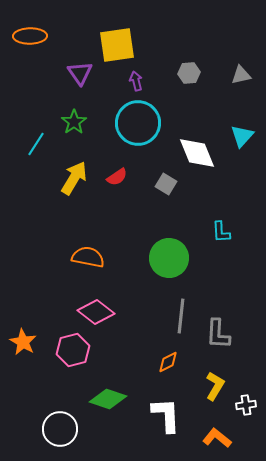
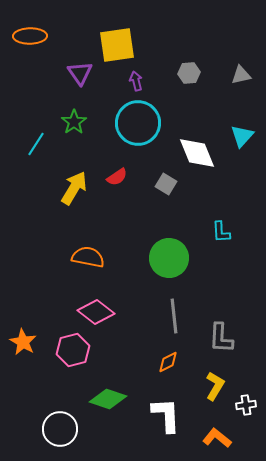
yellow arrow: moved 10 px down
gray line: moved 7 px left; rotated 12 degrees counterclockwise
gray L-shape: moved 3 px right, 4 px down
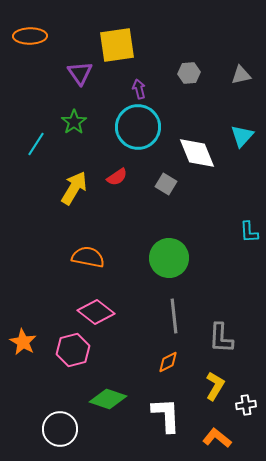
purple arrow: moved 3 px right, 8 px down
cyan circle: moved 4 px down
cyan L-shape: moved 28 px right
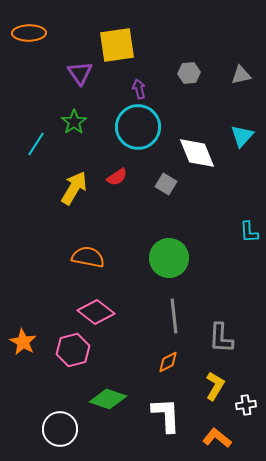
orange ellipse: moved 1 px left, 3 px up
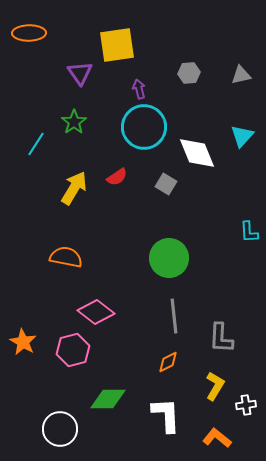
cyan circle: moved 6 px right
orange semicircle: moved 22 px left
green diamond: rotated 18 degrees counterclockwise
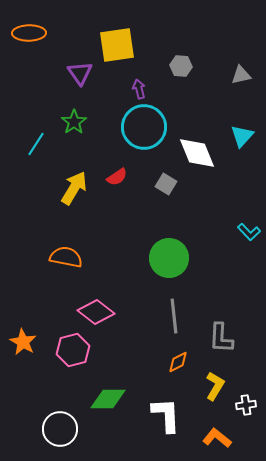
gray hexagon: moved 8 px left, 7 px up; rotated 10 degrees clockwise
cyan L-shape: rotated 40 degrees counterclockwise
orange diamond: moved 10 px right
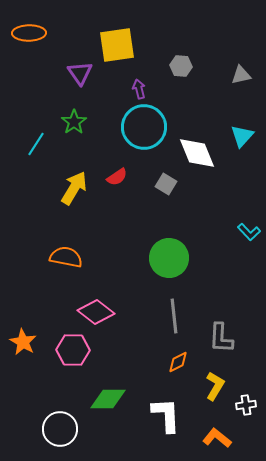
pink hexagon: rotated 16 degrees clockwise
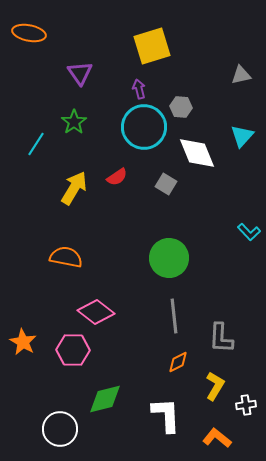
orange ellipse: rotated 12 degrees clockwise
yellow square: moved 35 px right, 1 px down; rotated 9 degrees counterclockwise
gray hexagon: moved 41 px down
green diamond: moved 3 px left; rotated 15 degrees counterclockwise
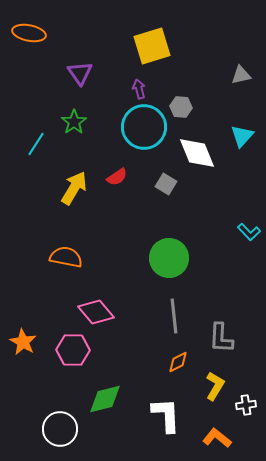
pink diamond: rotated 12 degrees clockwise
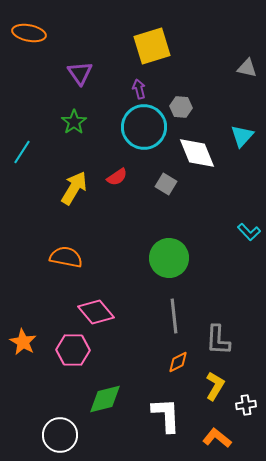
gray triangle: moved 6 px right, 7 px up; rotated 25 degrees clockwise
cyan line: moved 14 px left, 8 px down
gray L-shape: moved 3 px left, 2 px down
white circle: moved 6 px down
